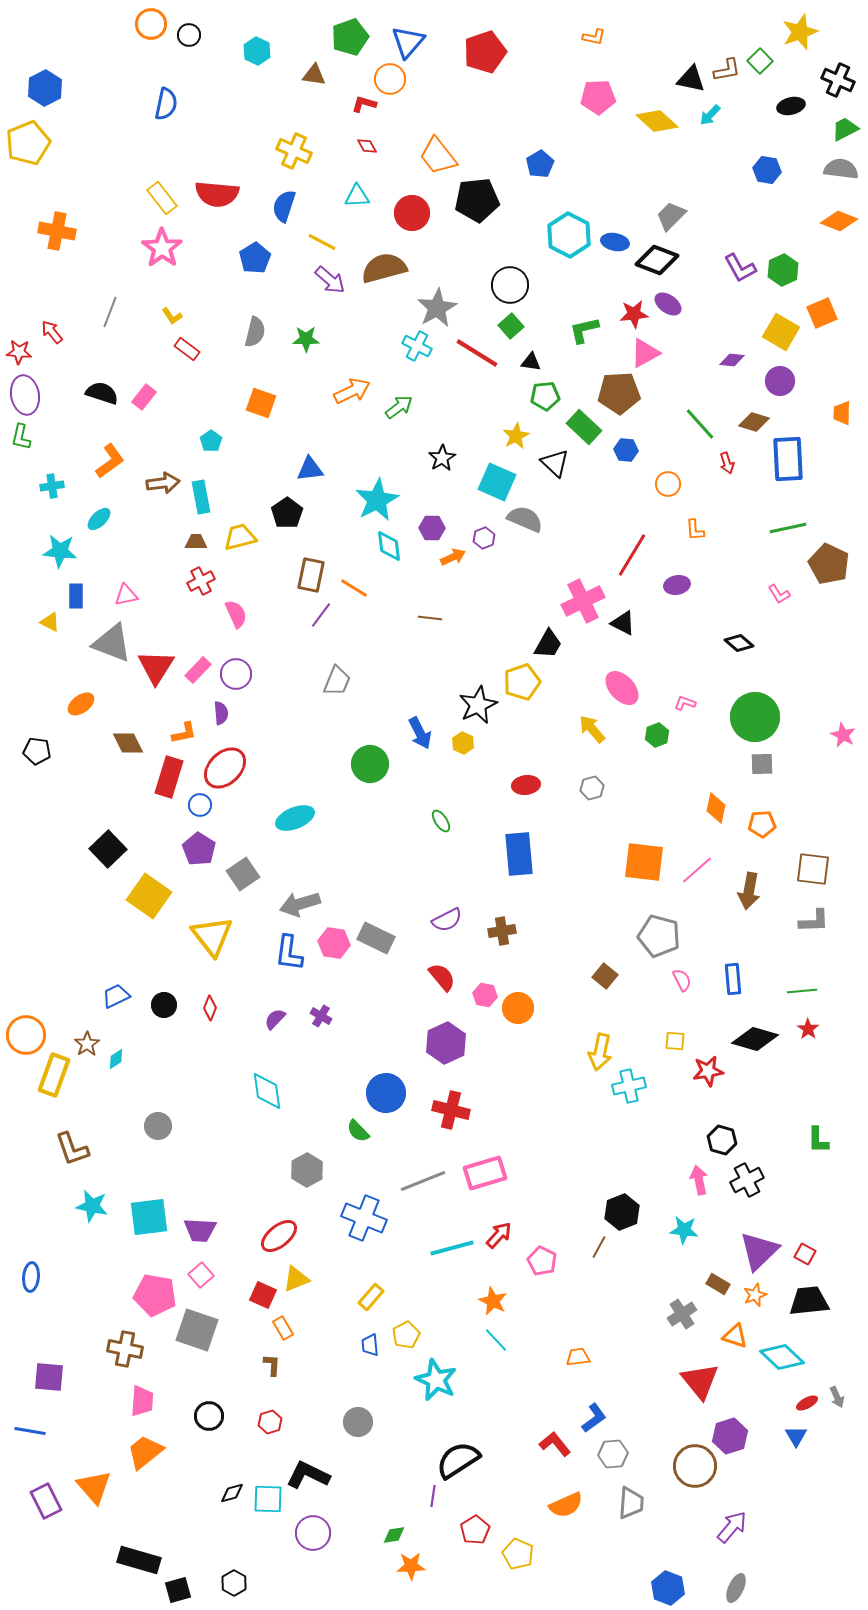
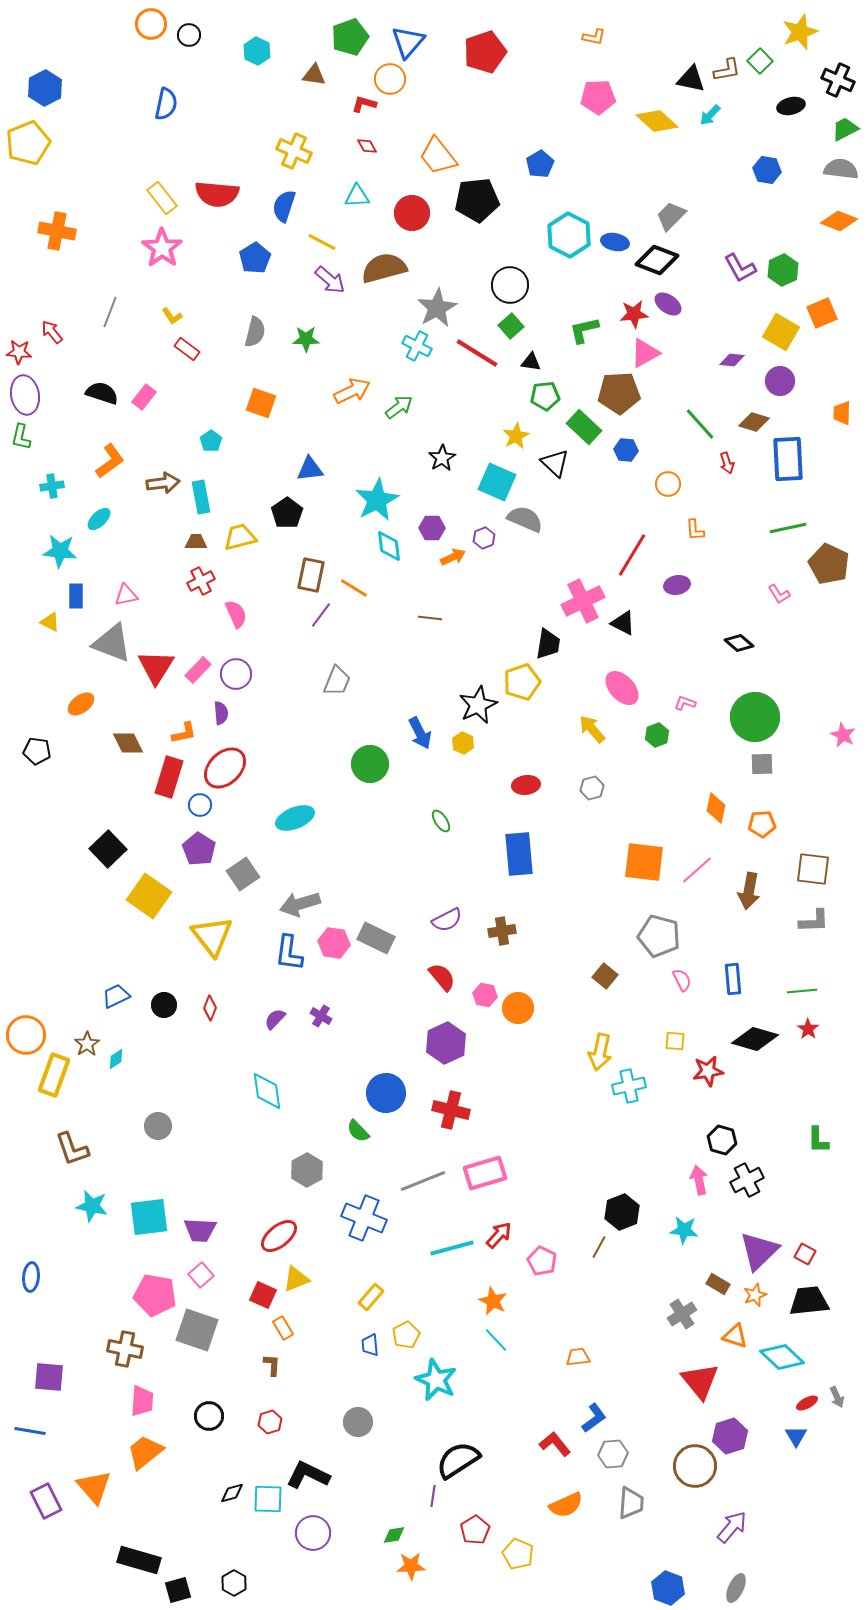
black trapezoid at (548, 644): rotated 20 degrees counterclockwise
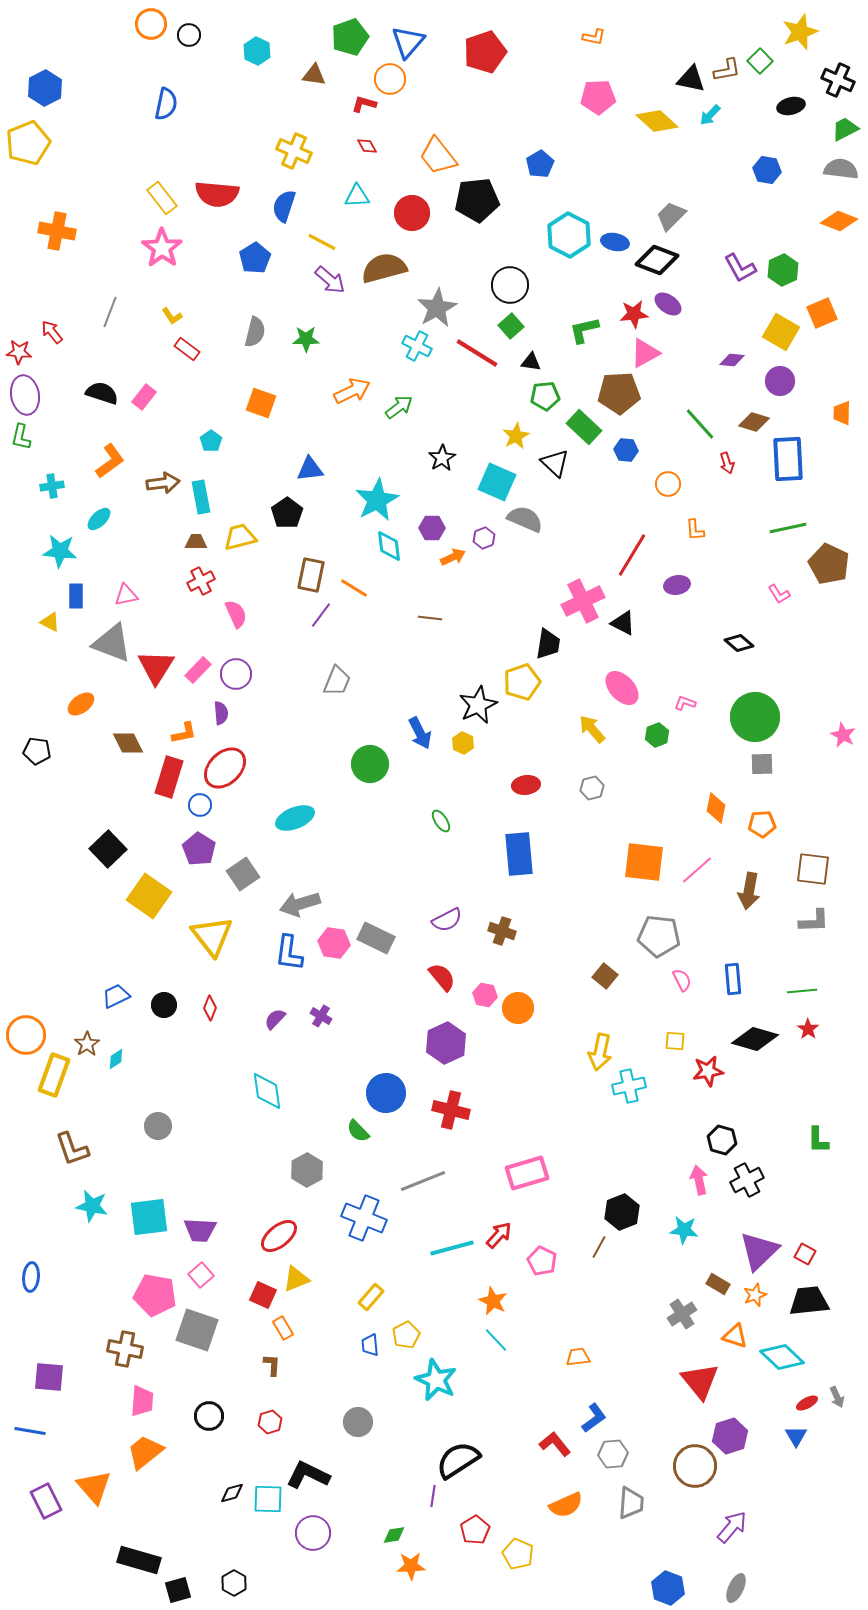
brown cross at (502, 931): rotated 28 degrees clockwise
gray pentagon at (659, 936): rotated 9 degrees counterclockwise
pink rectangle at (485, 1173): moved 42 px right
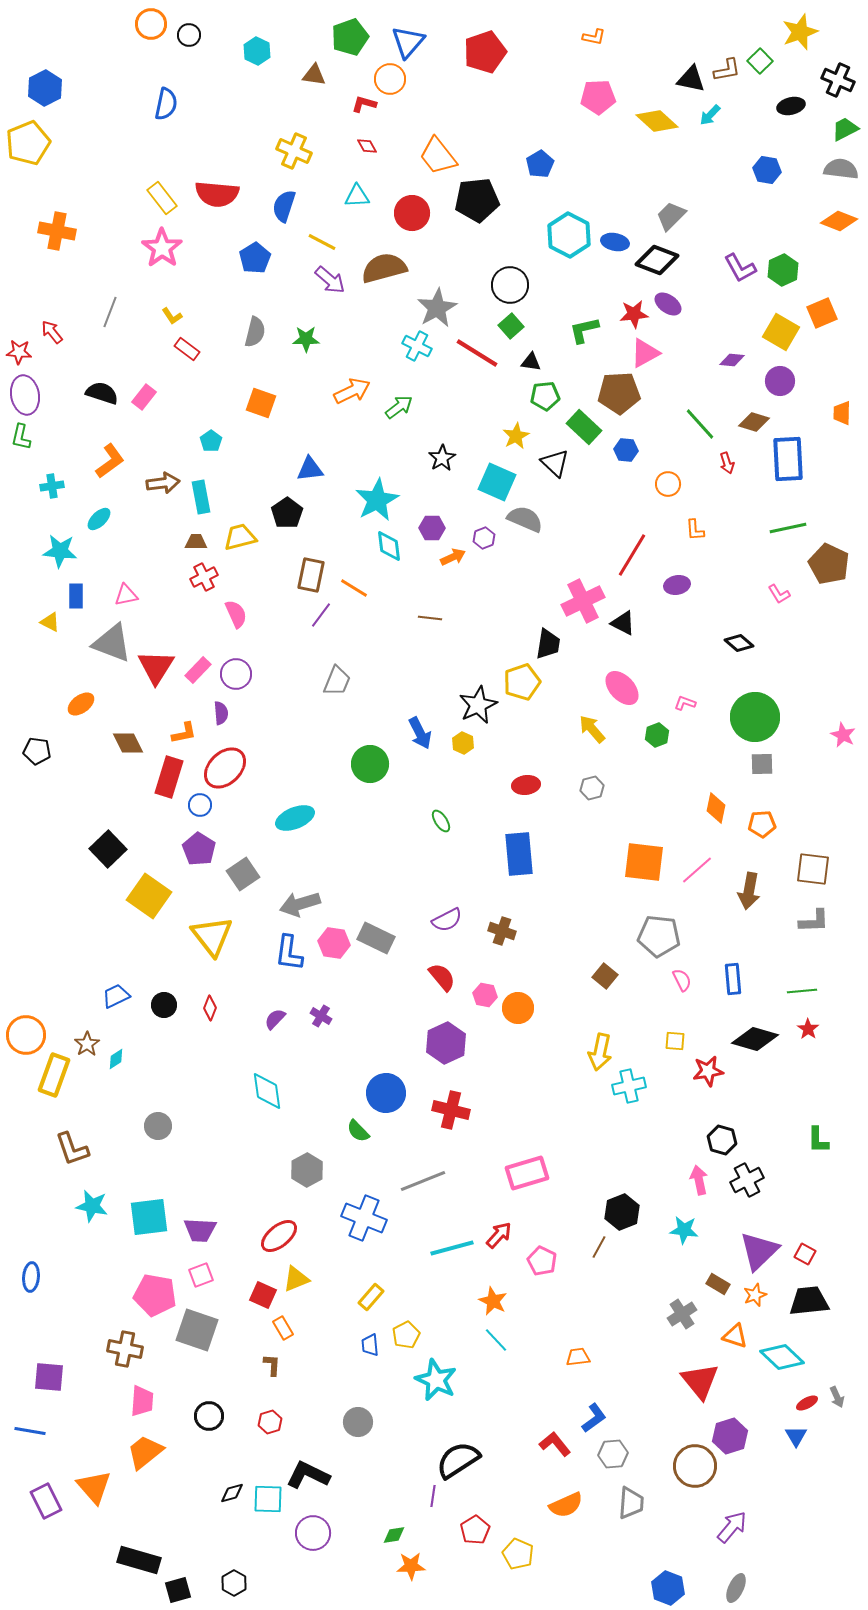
red cross at (201, 581): moved 3 px right, 4 px up
pink square at (201, 1275): rotated 20 degrees clockwise
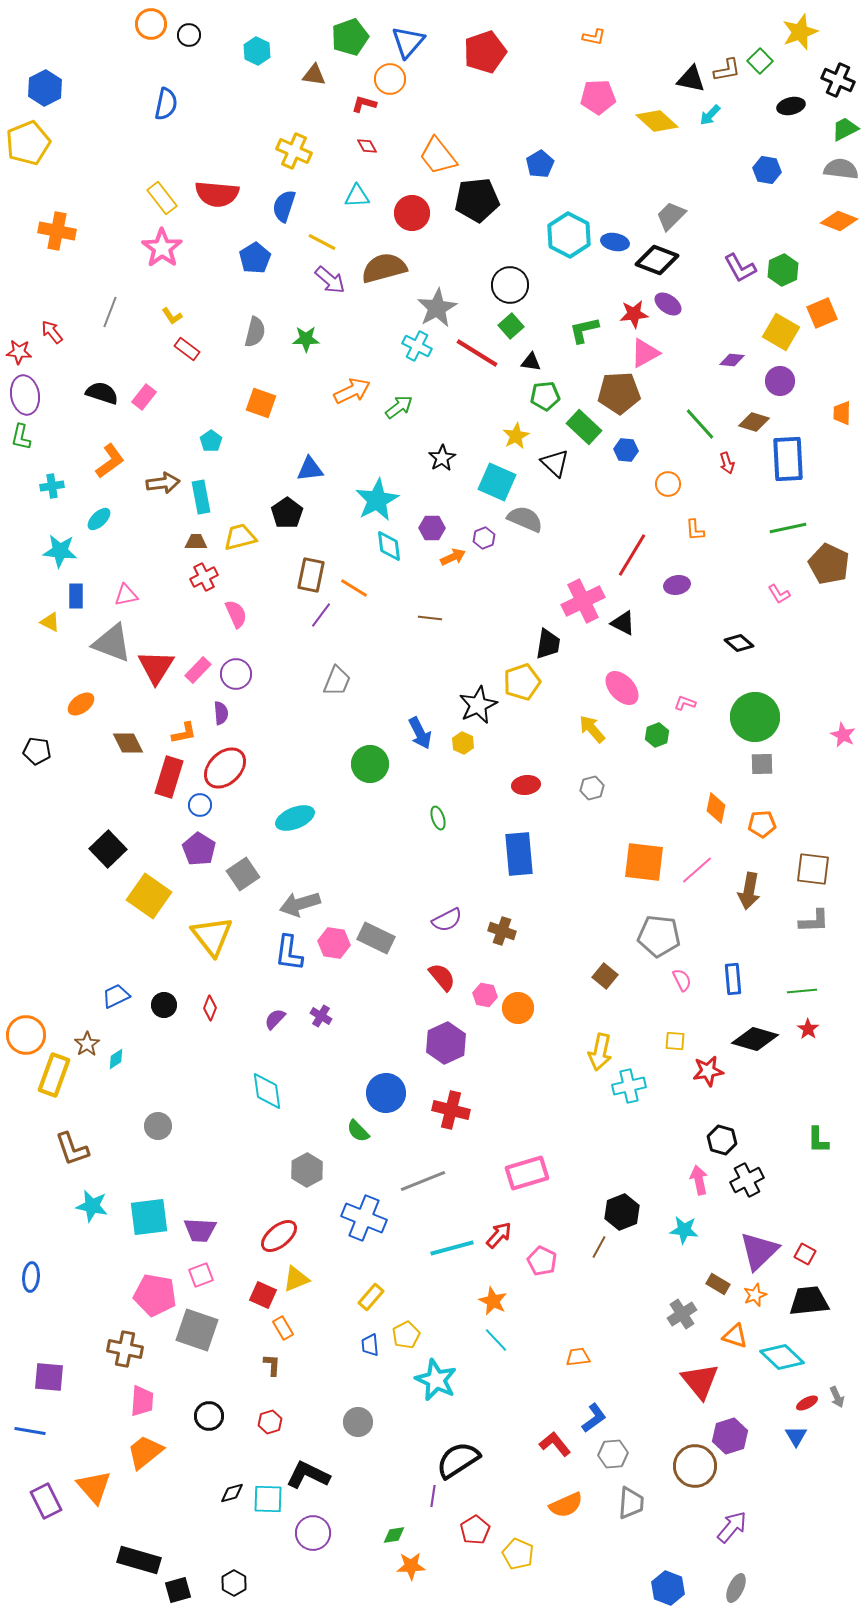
green ellipse at (441, 821): moved 3 px left, 3 px up; rotated 15 degrees clockwise
